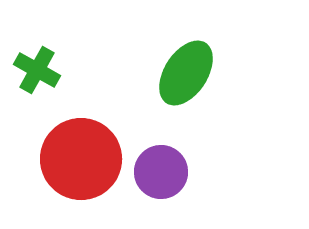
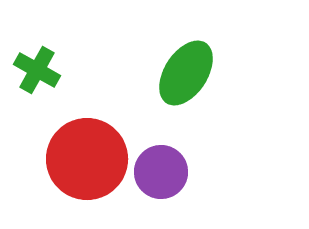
red circle: moved 6 px right
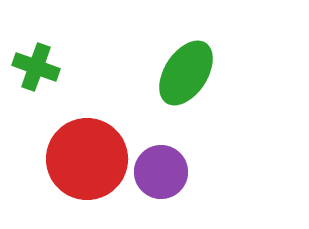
green cross: moved 1 px left, 3 px up; rotated 9 degrees counterclockwise
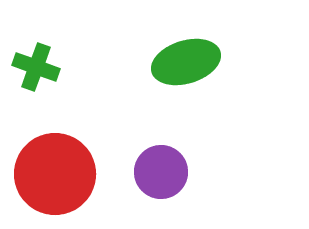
green ellipse: moved 11 px up; rotated 40 degrees clockwise
red circle: moved 32 px left, 15 px down
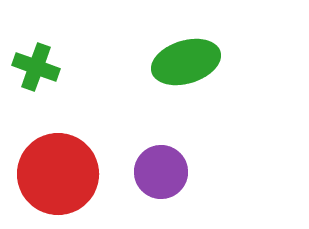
red circle: moved 3 px right
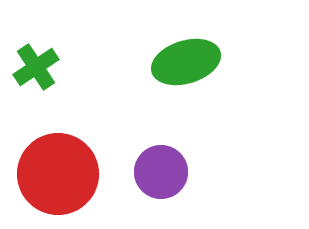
green cross: rotated 36 degrees clockwise
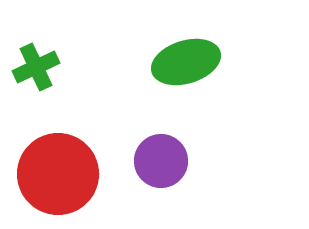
green cross: rotated 9 degrees clockwise
purple circle: moved 11 px up
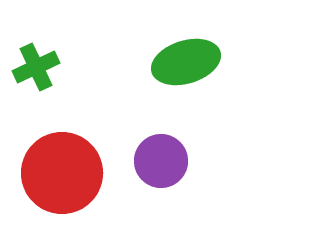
red circle: moved 4 px right, 1 px up
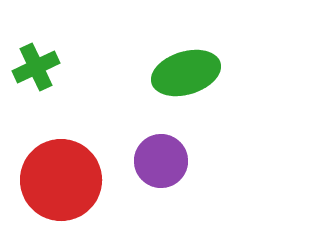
green ellipse: moved 11 px down
red circle: moved 1 px left, 7 px down
